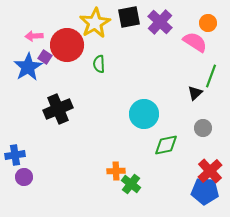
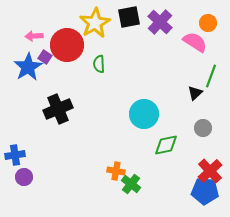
orange cross: rotated 12 degrees clockwise
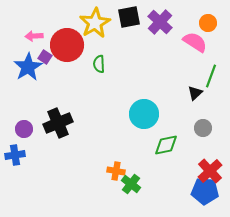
black cross: moved 14 px down
purple circle: moved 48 px up
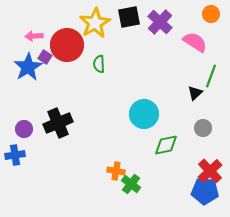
orange circle: moved 3 px right, 9 px up
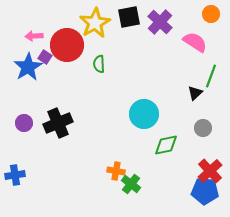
purple circle: moved 6 px up
blue cross: moved 20 px down
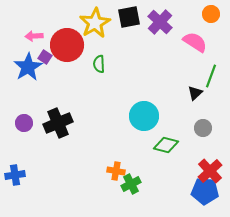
cyan circle: moved 2 px down
green diamond: rotated 25 degrees clockwise
green cross: rotated 24 degrees clockwise
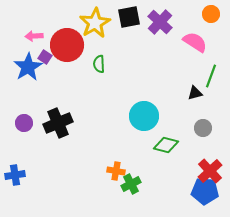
black triangle: rotated 28 degrees clockwise
